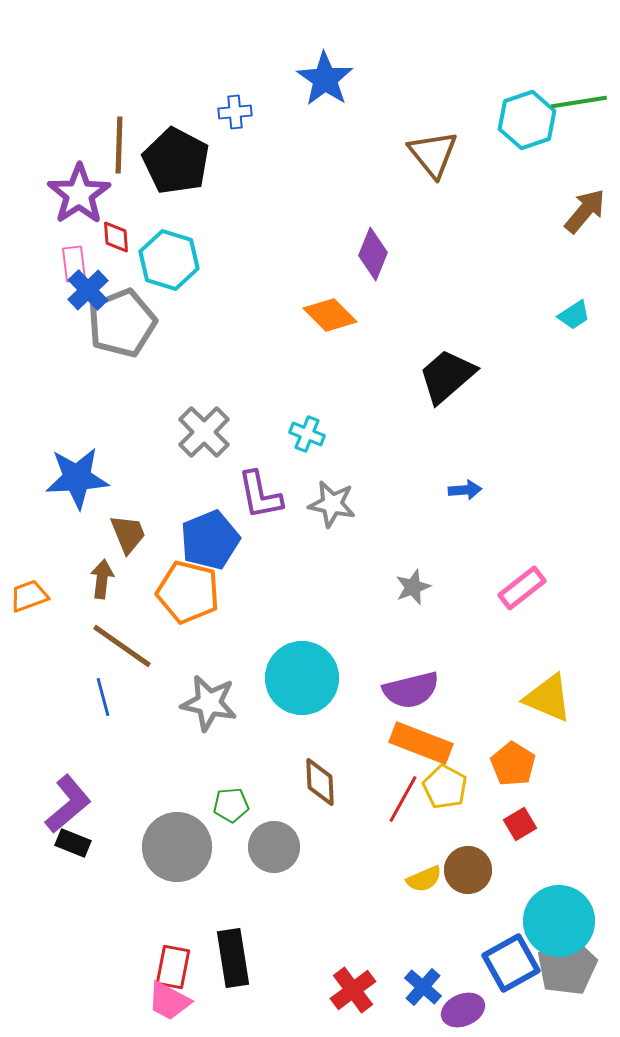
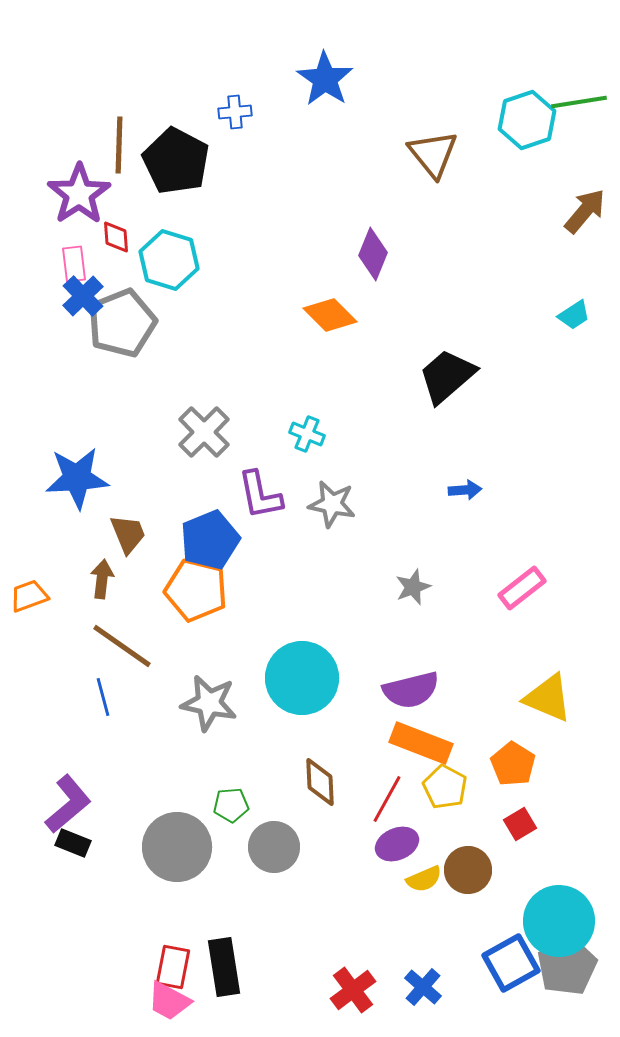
blue cross at (88, 290): moved 5 px left, 6 px down
orange pentagon at (188, 592): moved 8 px right, 2 px up
red line at (403, 799): moved 16 px left
black rectangle at (233, 958): moved 9 px left, 9 px down
purple ellipse at (463, 1010): moved 66 px left, 166 px up
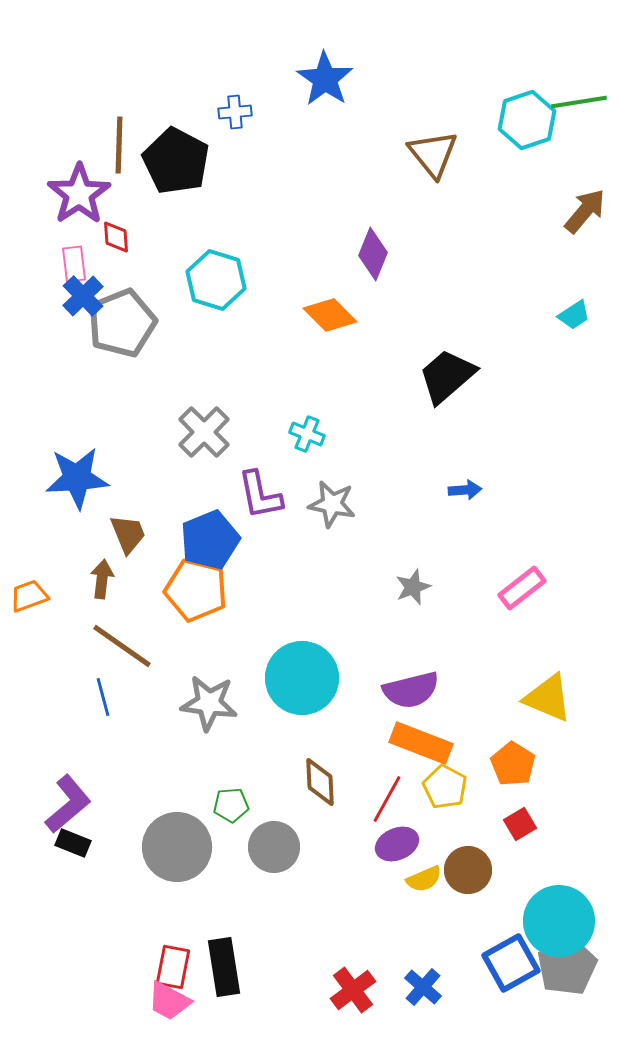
cyan hexagon at (169, 260): moved 47 px right, 20 px down
gray star at (209, 703): rotated 4 degrees counterclockwise
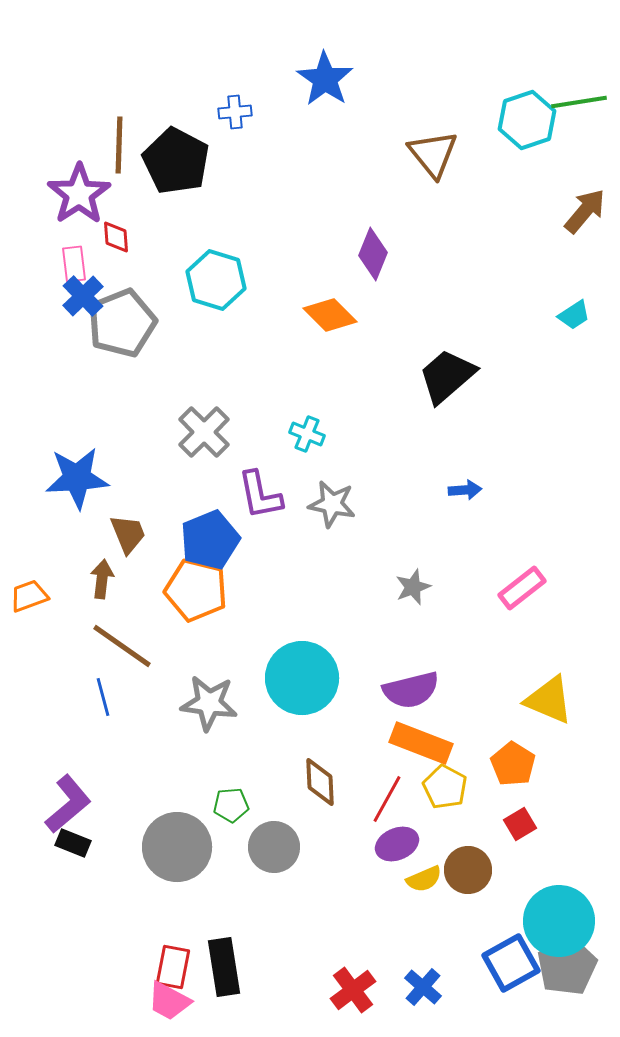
yellow triangle at (548, 698): moved 1 px right, 2 px down
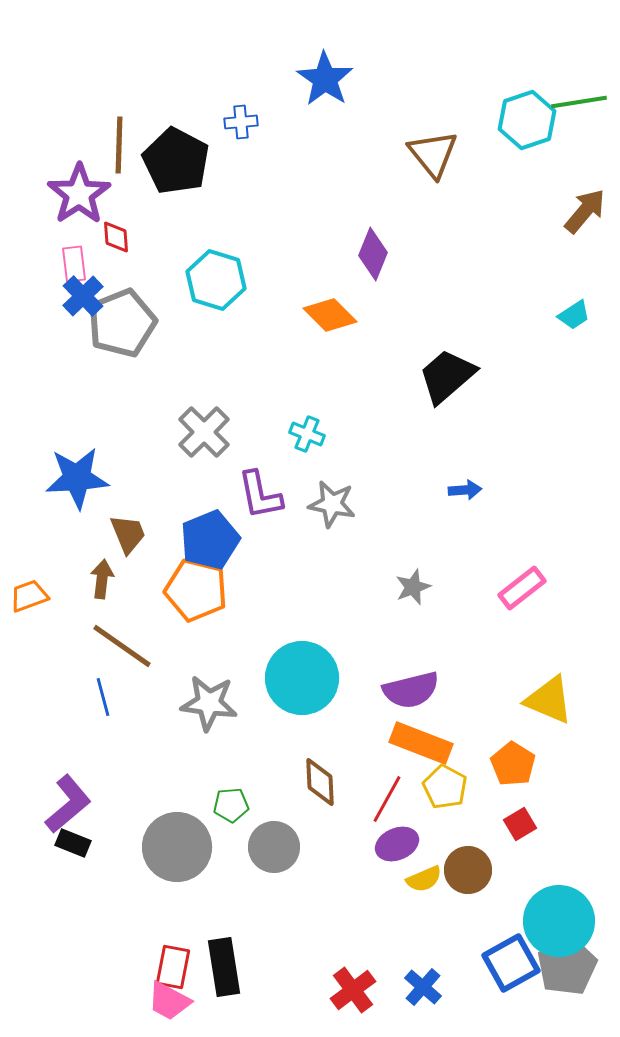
blue cross at (235, 112): moved 6 px right, 10 px down
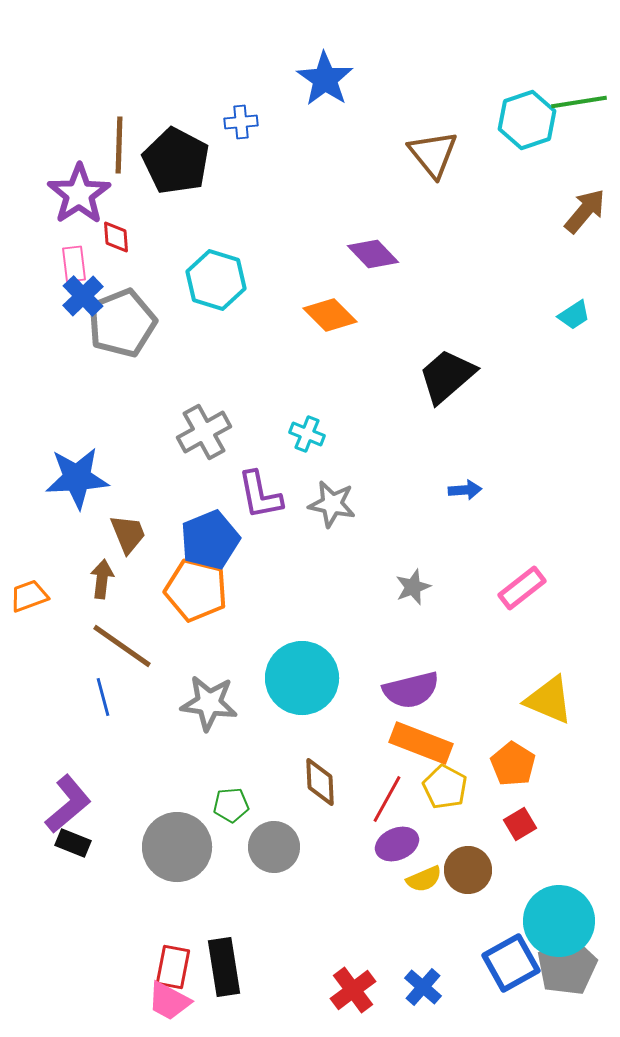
purple diamond at (373, 254): rotated 66 degrees counterclockwise
gray cross at (204, 432): rotated 16 degrees clockwise
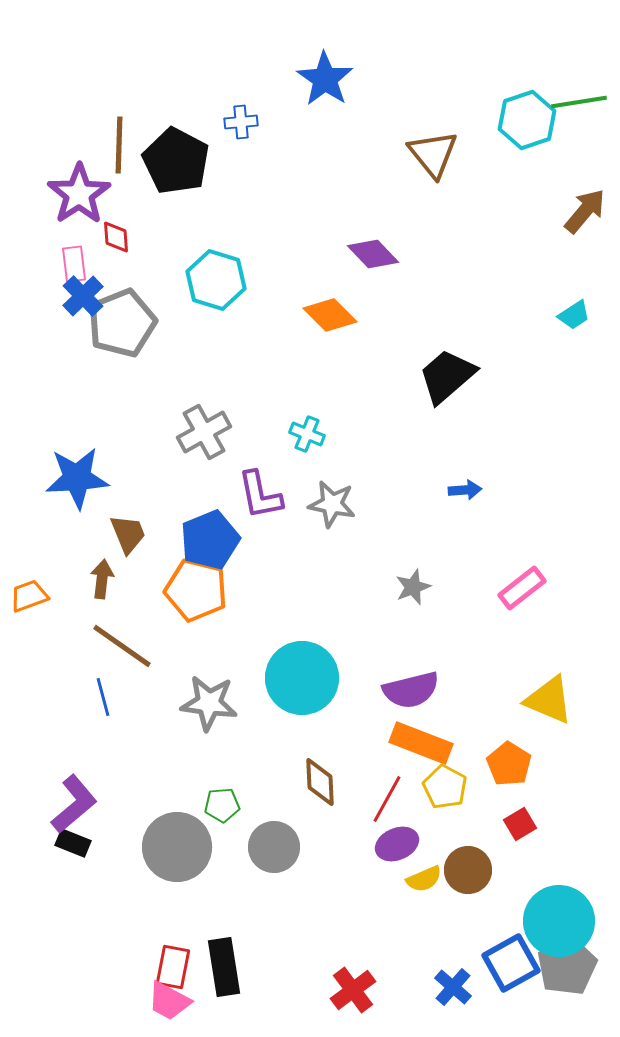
orange pentagon at (513, 764): moved 4 px left
purple L-shape at (68, 804): moved 6 px right
green pentagon at (231, 805): moved 9 px left
blue cross at (423, 987): moved 30 px right
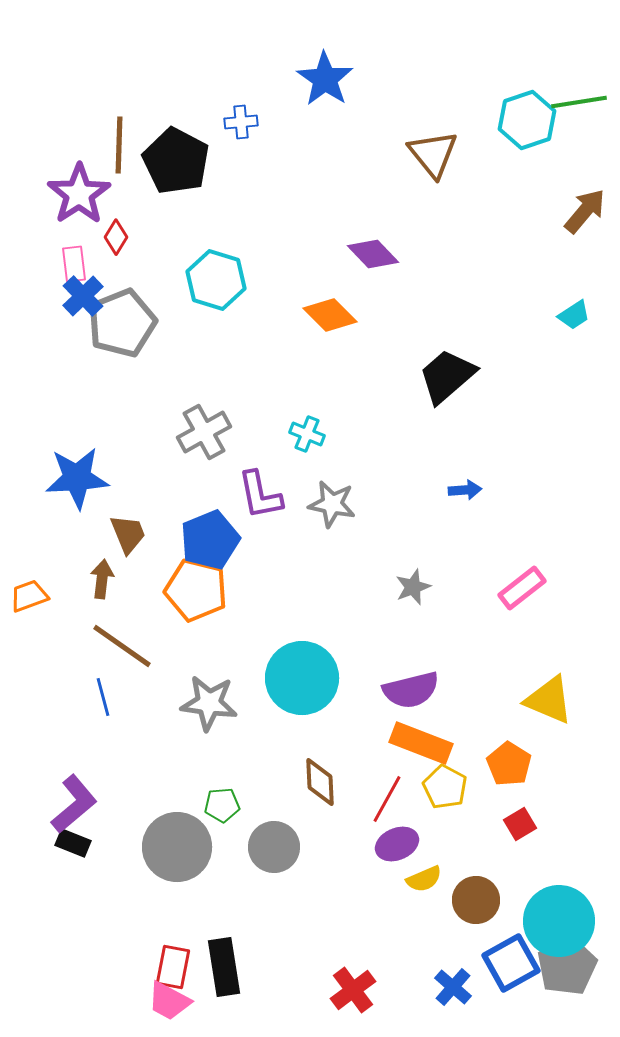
red diamond at (116, 237): rotated 36 degrees clockwise
brown circle at (468, 870): moved 8 px right, 30 px down
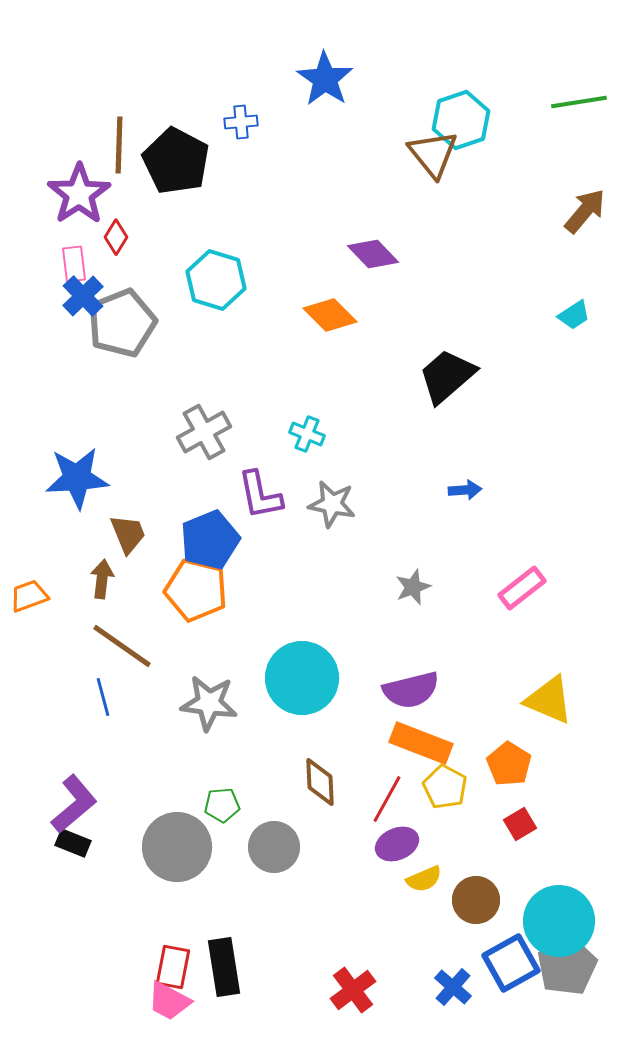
cyan hexagon at (527, 120): moved 66 px left
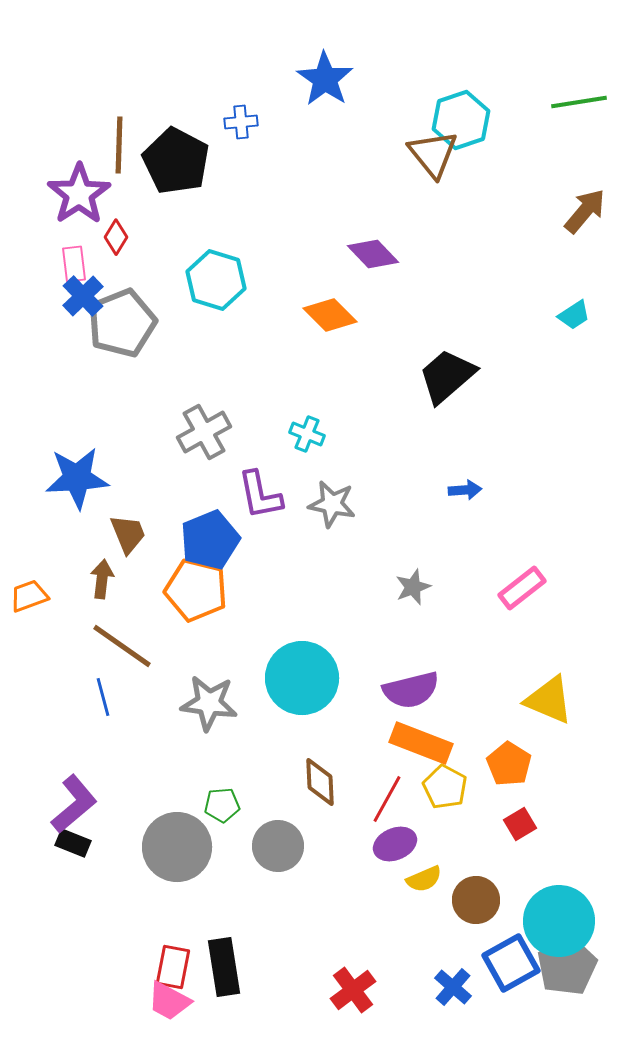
purple ellipse at (397, 844): moved 2 px left
gray circle at (274, 847): moved 4 px right, 1 px up
